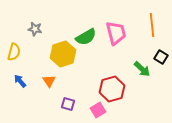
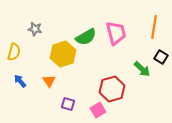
orange line: moved 2 px right, 2 px down; rotated 15 degrees clockwise
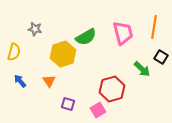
pink trapezoid: moved 7 px right
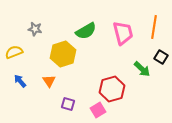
green semicircle: moved 6 px up
yellow semicircle: rotated 126 degrees counterclockwise
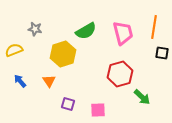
yellow semicircle: moved 2 px up
black square: moved 1 px right, 4 px up; rotated 24 degrees counterclockwise
green arrow: moved 28 px down
red hexagon: moved 8 px right, 15 px up
pink square: rotated 28 degrees clockwise
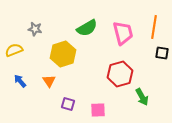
green semicircle: moved 1 px right, 3 px up
green arrow: rotated 18 degrees clockwise
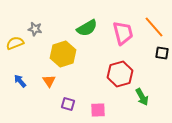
orange line: rotated 50 degrees counterclockwise
yellow semicircle: moved 1 px right, 7 px up
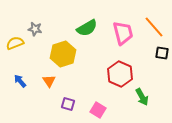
red hexagon: rotated 20 degrees counterclockwise
pink square: rotated 35 degrees clockwise
